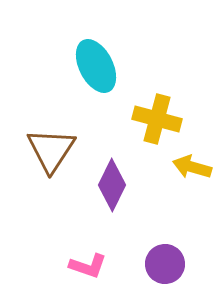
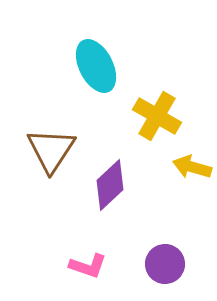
yellow cross: moved 3 px up; rotated 15 degrees clockwise
purple diamond: moved 2 px left; rotated 21 degrees clockwise
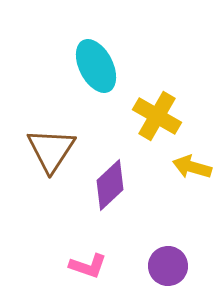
purple circle: moved 3 px right, 2 px down
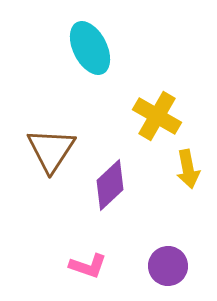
cyan ellipse: moved 6 px left, 18 px up
yellow arrow: moved 4 px left, 2 px down; rotated 117 degrees counterclockwise
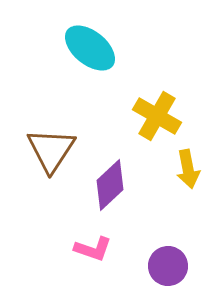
cyan ellipse: rotated 24 degrees counterclockwise
pink L-shape: moved 5 px right, 17 px up
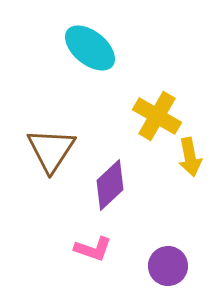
yellow arrow: moved 2 px right, 12 px up
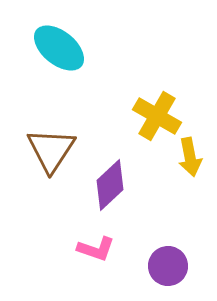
cyan ellipse: moved 31 px left
pink L-shape: moved 3 px right
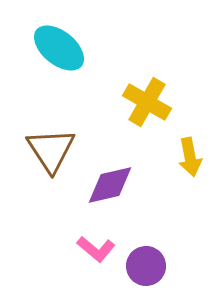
yellow cross: moved 10 px left, 14 px up
brown triangle: rotated 6 degrees counterclockwise
purple diamond: rotated 30 degrees clockwise
pink L-shape: rotated 21 degrees clockwise
purple circle: moved 22 px left
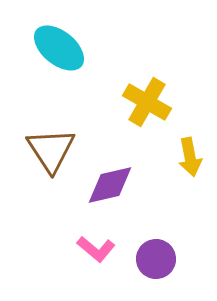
purple circle: moved 10 px right, 7 px up
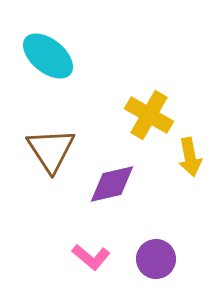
cyan ellipse: moved 11 px left, 8 px down
yellow cross: moved 2 px right, 13 px down
purple diamond: moved 2 px right, 1 px up
pink L-shape: moved 5 px left, 8 px down
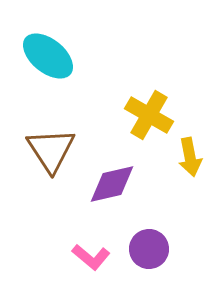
purple circle: moved 7 px left, 10 px up
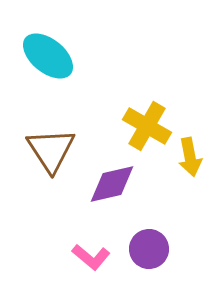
yellow cross: moved 2 px left, 11 px down
